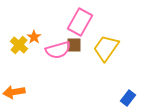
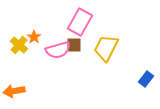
yellow trapezoid: rotated 8 degrees counterclockwise
orange arrow: moved 1 px up
blue rectangle: moved 18 px right, 19 px up
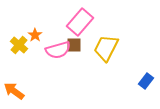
pink rectangle: rotated 12 degrees clockwise
orange star: moved 1 px right, 2 px up
blue rectangle: moved 2 px down
orange arrow: rotated 45 degrees clockwise
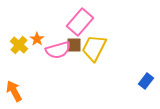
orange star: moved 2 px right, 4 px down
yellow trapezoid: moved 12 px left
orange arrow: rotated 25 degrees clockwise
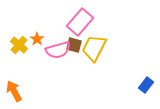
brown square: rotated 14 degrees clockwise
blue rectangle: moved 4 px down
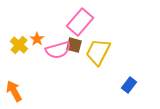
yellow trapezoid: moved 4 px right, 4 px down
blue rectangle: moved 17 px left
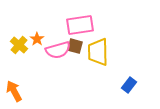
pink rectangle: moved 3 px down; rotated 40 degrees clockwise
brown square: moved 1 px right, 1 px down
yellow trapezoid: rotated 28 degrees counterclockwise
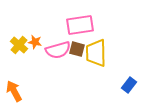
orange star: moved 2 px left, 3 px down; rotated 24 degrees counterclockwise
brown square: moved 2 px right, 3 px down
yellow trapezoid: moved 2 px left, 1 px down
